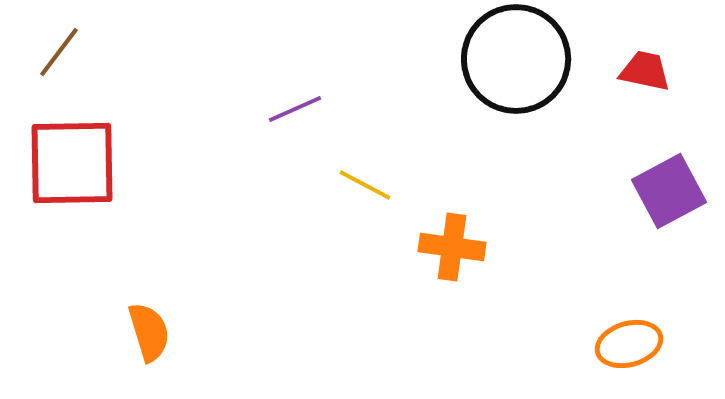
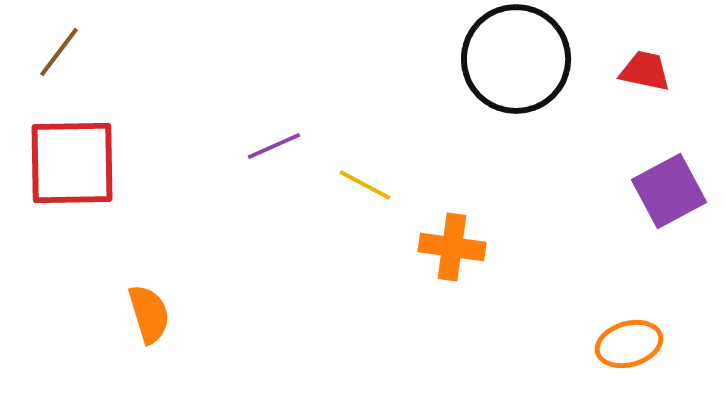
purple line: moved 21 px left, 37 px down
orange semicircle: moved 18 px up
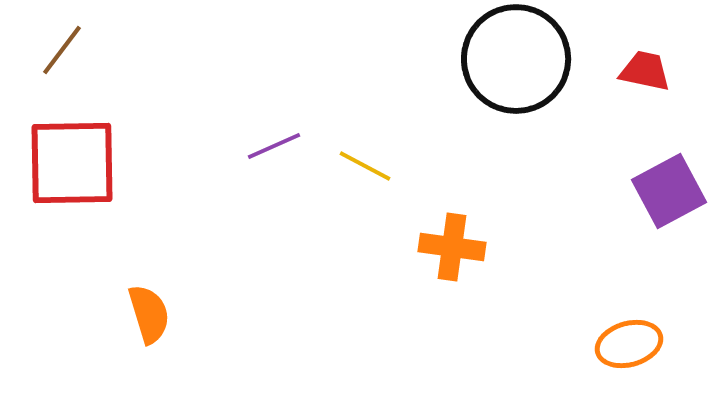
brown line: moved 3 px right, 2 px up
yellow line: moved 19 px up
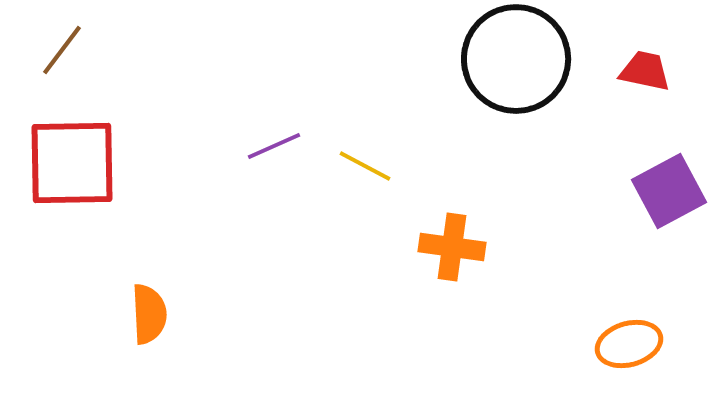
orange semicircle: rotated 14 degrees clockwise
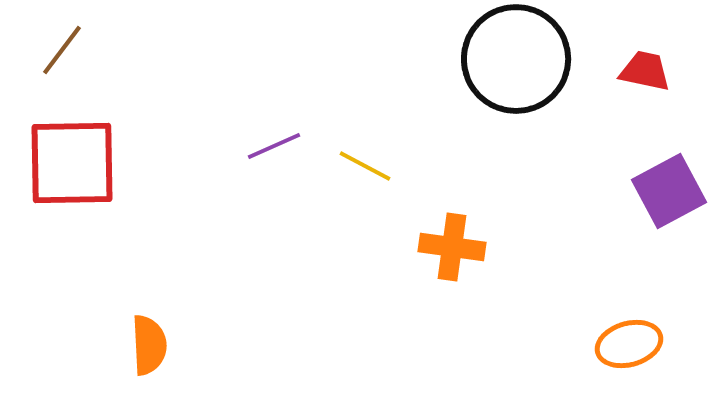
orange semicircle: moved 31 px down
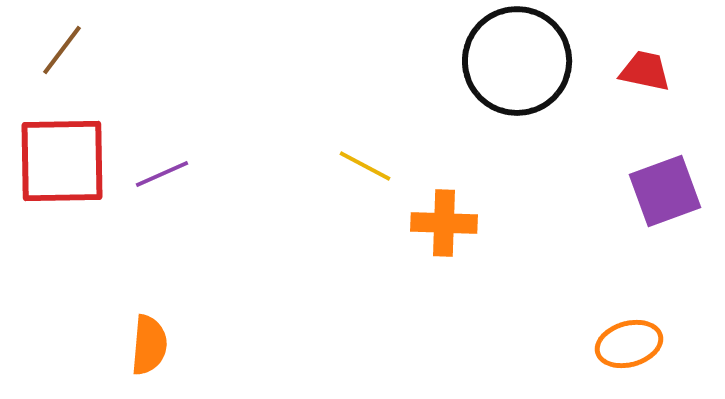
black circle: moved 1 px right, 2 px down
purple line: moved 112 px left, 28 px down
red square: moved 10 px left, 2 px up
purple square: moved 4 px left; rotated 8 degrees clockwise
orange cross: moved 8 px left, 24 px up; rotated 6 degrees counterclockwise
orange semicircle: rotated 8 degrees clockwise
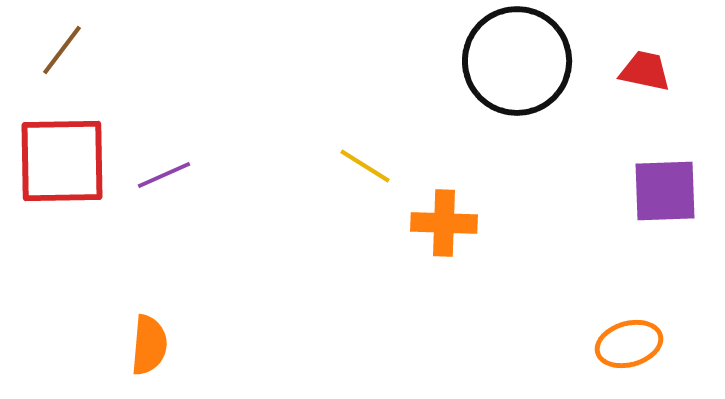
yellow line: rotated 4 degrees clockwise
purple line: moved 2 px right, 1 px down
purple square: rotated 18 degrees clockwise
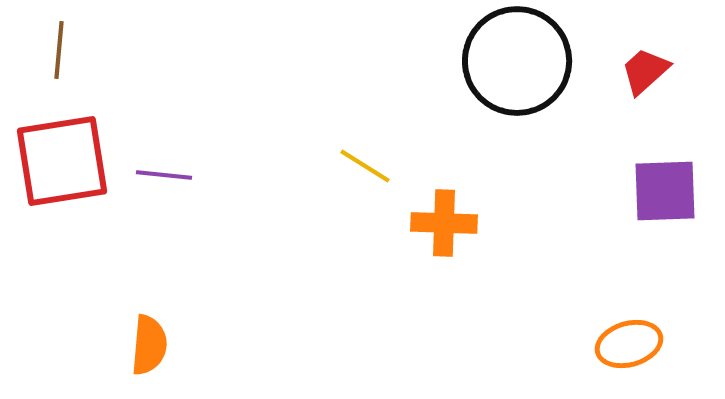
brown line: moved 3 px left; rotated 32 degrees counterclockwise
red trapezoid: rotated 54 degrees counterclockwise
red square: rotated 8 degrees counterclockwise
purple line: rotated 30 degrees clockwise
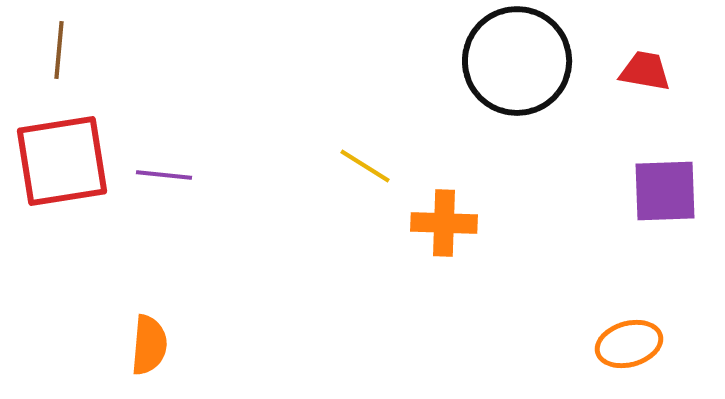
red trapezoid: rotated 52 degrees clockwise
